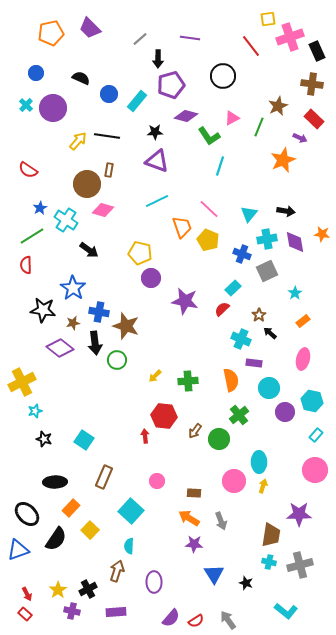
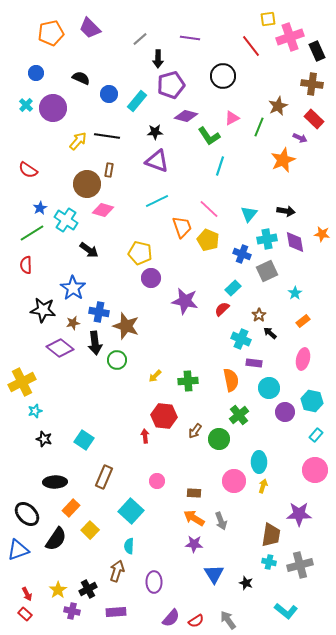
green line at (32, 236): moved 3 px up
orange arrow at (189, 518): moved 5 px right
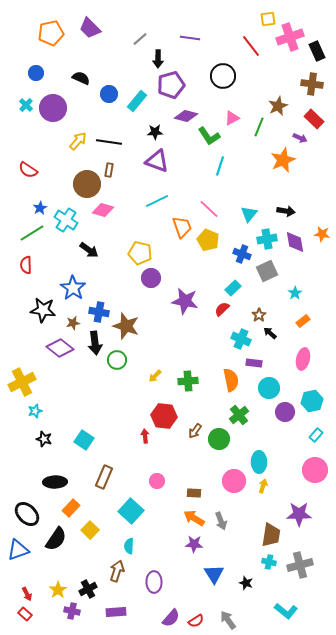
black line at (107, 136): moved 2 px right, 6 px down
cyan hexagon at (312, 401): rotated 25 degrees counterclockwise
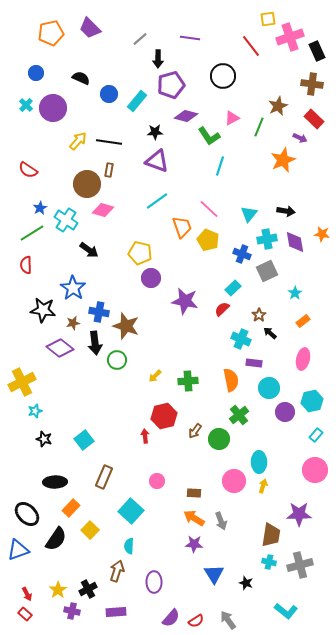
cyan line at (157, 201): rotated 10 degrees counterclockwise
red hexagon at (164, 416): rotated 20 degrees counterclockwise
cyan square at (84, 440): rotated 18 degrees clockwise
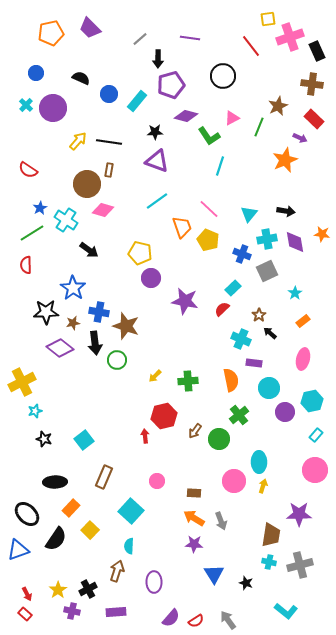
orange star at (283, 160): moved 2 px right
black star at (43, 310): moved 3 px right, 2 px down; rotated 10 degrees counterclockwise
